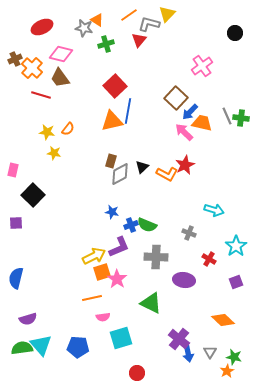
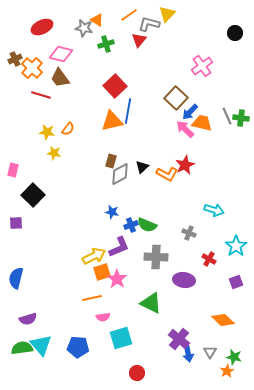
pink arrow at (184, 132): moved 1 px right, 3 px up
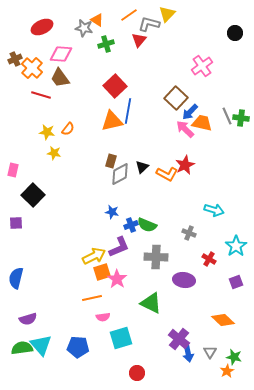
pink diamond at (61, 54): rotated 10 degrees counterclockwise
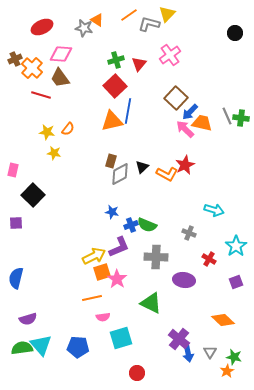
red triangle at (139, 40): moved 24 px down
green cross at (106, 44): moved 10 px right, 16 px down
pink cross at (202, 66): moved 32 px left, 11 px up
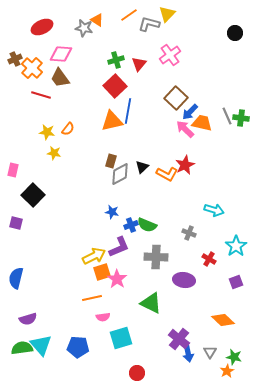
purple square at (16, 223): rotated 16 degrees clockwise
